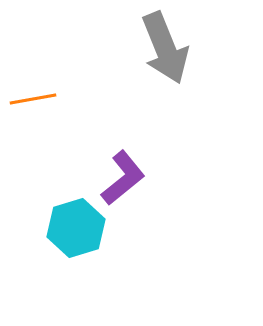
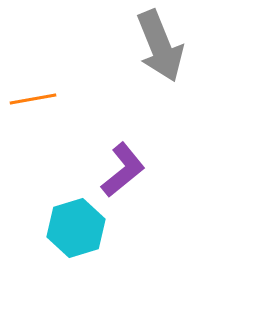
gray arrow: moved 5 px left, 2 px up
purple L-shape: moved 8 px up
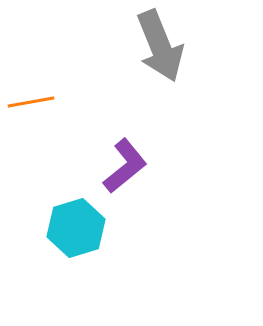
orange line: moved 2 px left, 3 px down
purple L-shape: moved 2 px right, 4 px up
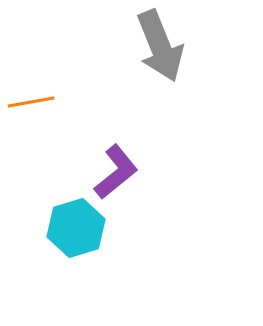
purple L-shape: moved 9 px left, 6 px down
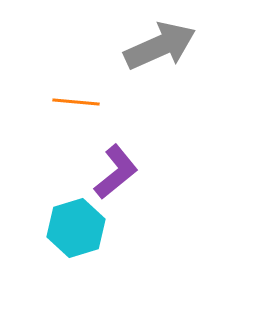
gray arrow: rotated 92 degrees counterclockwise
orange line: moved 45 px right; rotated 15 degrees clockwise
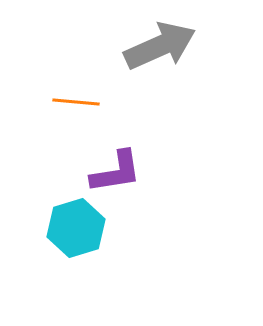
purple L-shape: rotated 30 degrees clockwise
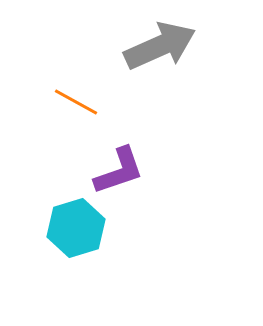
orange line: rotated 24 degrees clockwise
purple L-shape: moved 3 px right, 1 px up; rotated 10 degrees counterclockwise
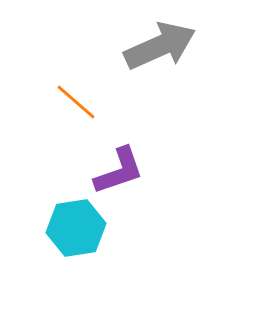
orange line: rotated 12 degrees clockwise
cyan hexagon: rotated 8 degrees clockwise
